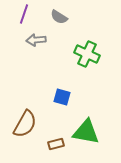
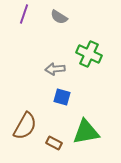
gray arrow: moved 19 px right, 29 px down
green cross: moved 2 px right
brown semicircle: moved 2 px down
green triangle: rotated 20 degrees counterclockwise
brown rectangle: moved 2 px left, 1 px up; rotated 42 degrees clockwise
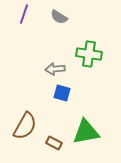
green cross: rotated 15 degrees counterclockwise
blue square: moved 4 px up
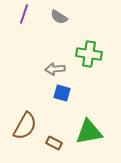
green triangle: moved 3 px right
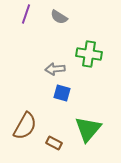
purple line: moved 2 px right
green triangle: moved 1 px left, 3 px up; rotated 40 degrees counterclockwise
